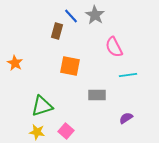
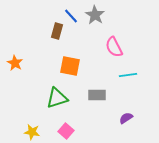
green triangle: moved 15 px right, 8 px up
yellow star: moved 5 px left
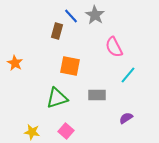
cyan line: rotated 42 degrees counterclockwise
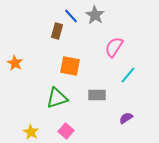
pink semicircle: rotated 60 degrees clockwise
yellow star: moved 1 px left; rotated 21 degrees clockwise
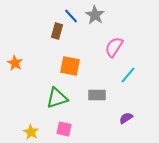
pink square: moved 2 px left, 2 px up; rotated 28 degrees counterclockwise
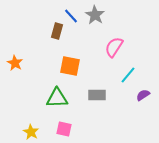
green triangle: rotated 15 degrees clockwise
purple semicircle: moved 17 px right, 23 px up
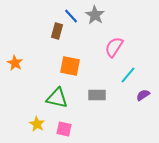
green triangle: rotated 15 degrees clockwise
yellow star: moved 6 px right, 8 px up
